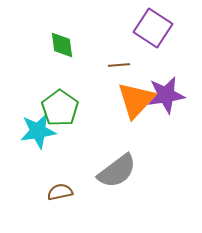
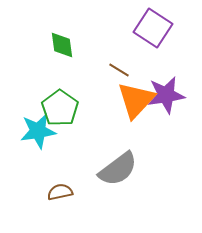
brown line: moved 5 px down; rotated 35 degrees clockwise
gray semicircle: moved 1 px right, 2 px up
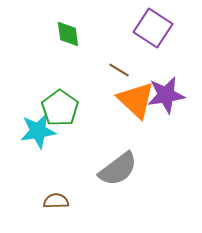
green diamond: moved 6 px right, 11 px up
orange triangle: rotated 30 degrees counterclockwise
brown semicircle: moved 4 px left, 9 px down; rotated 10 degrees clockwise
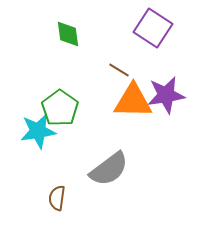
orange triangle: moved 3 px left, 1 px down; rotated 42 degrees counterclockwise
gray semicircle: moved 9 px left
brown semicircle: moved 1 px right, 3 px up; rotated 80 degrees counterclockwise
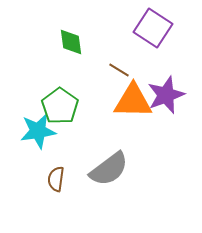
green diamond: moved 3 px right, 8 px down
purple star: rotated 12 degrees counterclockwise
green pentagon: moved 2 px up
brown semicircle: moved 1 px left, 19 px up
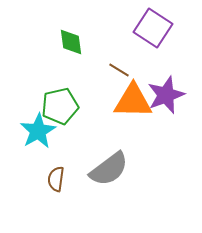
green pentagon: rotated 24 degrees clockwise
cyan star: rotated 21 degrees counterclockwise
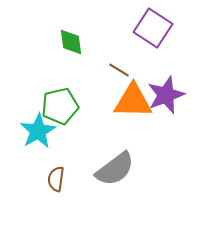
gray semicircle: moved 6 px right
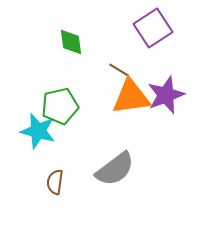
purple square: rotated 24 degrees clockwise
orange triangle: moved 2 px left, 4 px up; rotated 9 degrees counterclockwise
cyan star: rotated 27 degrees counterclockwise
brown semicircle: moved 1 px left, 3 px down
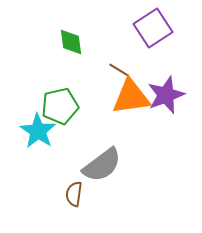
cyan star: rotated 18 degrees clockwise
gray semicircle: moved 13 px left, 4 px up
brown semicircle: moved 19 px right, 12 px down
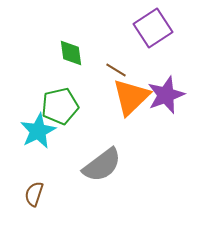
green diamond: moved 11 px down
brown line: moved 3 px left
orange triangle: rotated 36 degrees counterclockwise
cyan star: rotated 12 degrees clockwise
brown semicircle: moved 40 px left; rotated 10 degrees clockwise
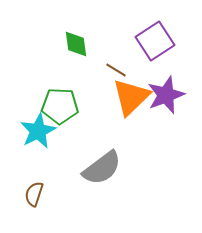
purple square: moved 2 px right, 13 px down
green diamond: moved 5 px right, 9 px up
green pentagon: rotated 15 degrees clockwise
gray semicircle: moved 3 px down
